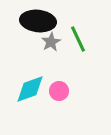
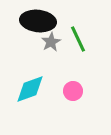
pink circle: moved 14 px right
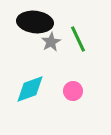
black ellipse: moved 3 px left, 1 px down
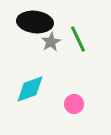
pink circle: moved 1 px right, 13 px down
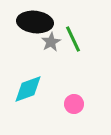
green line: moved 5 px left
cyan diamond: moved 2 px left
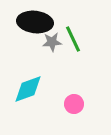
gray star: moved 1 px right; rotated 24 degrees clockwise
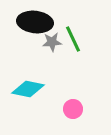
cyan diamond: rotated 32 degrees clockwise
pink circle: moved 1 px left, 5 px down
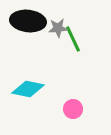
black ellipse: moved 7 px left, 1 px up
gray star: moved 6 px right, 14 px up
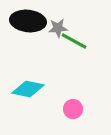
green line: moved 1 px right, 2 px down; rotated 36 degrees counterclockwise
